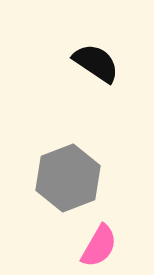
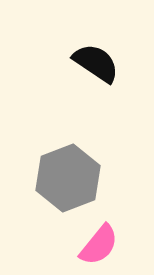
pink semicircle: moved 1 px up; rotated 9 degrees clockwise
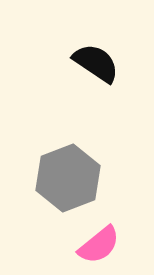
pink semicircle: rotated 12 degrees clockwise
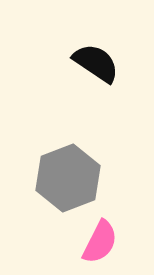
pink semicircle: moved 1 px right, 3 px up; rotated 24 degrees counterclockwise
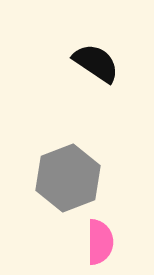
pink semicircle: rotated 27 degrees counterclockwise
